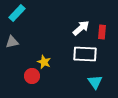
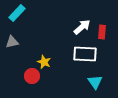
white arrow: moved 1 px right, 1 px up
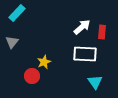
gray triangle: rotated 40 degrees counterclockwise
yellow star: rotated 24 degrees clockwise
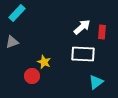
gray triangle: rotated 32 degrees clockwise
white rectangle: moved 2 px left
yellow star: rotated 24 degrees counterclockwise
cyan triangle: moved 1 px right; rotated 28 degrees clockwise
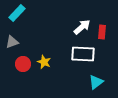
red circle: moved 9 px left, 12 px up
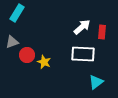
cyan rectangle: rotated 12 degrees counterclockwise
red circle: moved 4 px right, 9 px up
